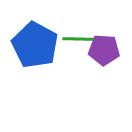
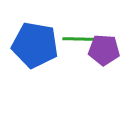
blue pentagon: rotated 18 degrees counterclockwise
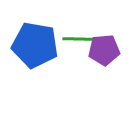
purple pentagon: rotated 8 degrees counterclockwise
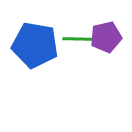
purple pentagon: moved 2 px right, 13 px up; rotated 8 degrees counterclockwise
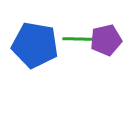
purple pentagon: moved 3 px down
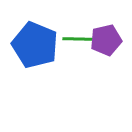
blue pentagon: rotated 12 degrees clockwise
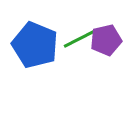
green line: rotated 28 degrees counterclockwise
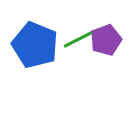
purple pentagon: rotated 8 degrees counterclockwise
